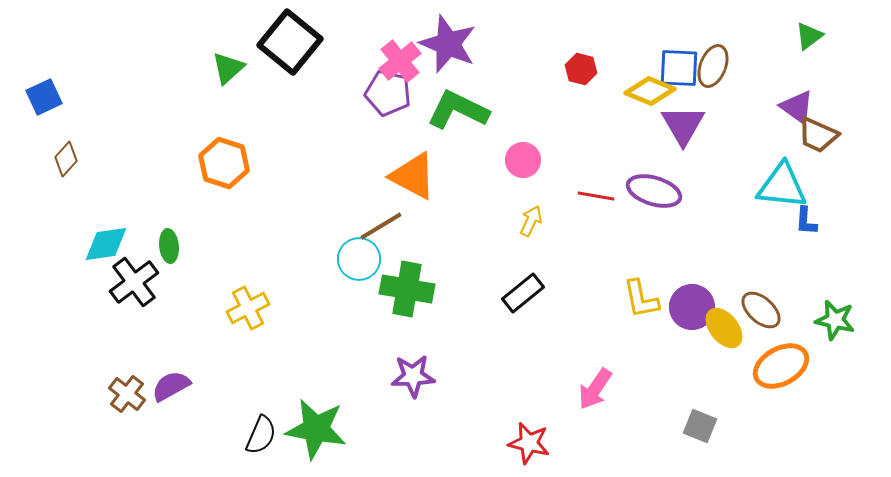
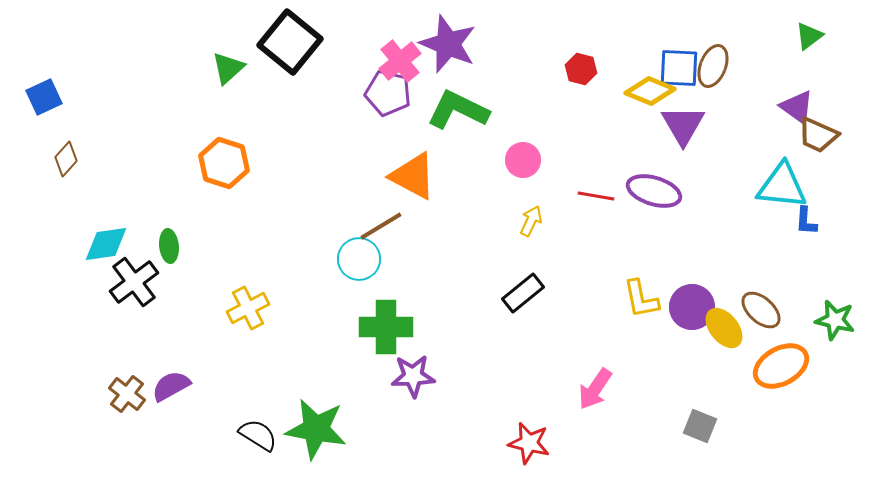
green cross at (407, 289): moved 21 px left, 38 px down; rotated 10 degrees counterclockwise
black semicircle at (261, 435): moved 3 px left; rotated 81 degrees counterclockwise
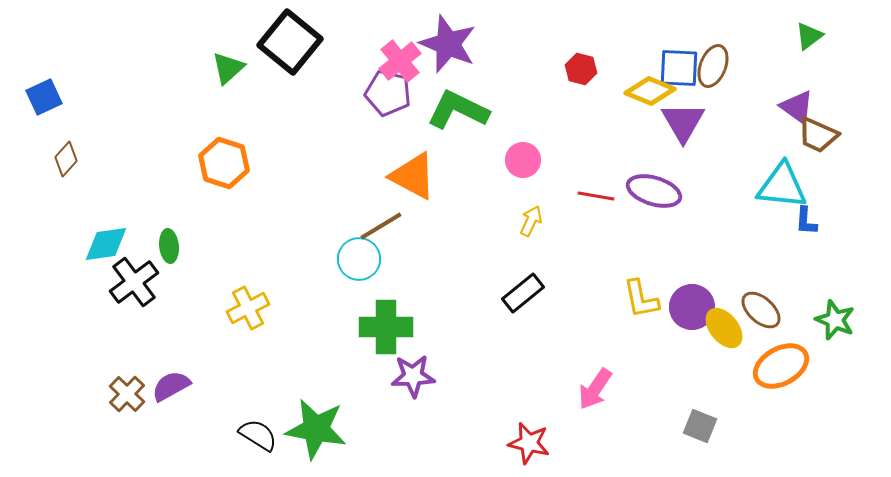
purple triangle at (683, 125): moved 3 px up
green star at (835, 320): rotated 9 degrees clockwise
brown cross at (127, 394): rotated 6 degrees clockwise
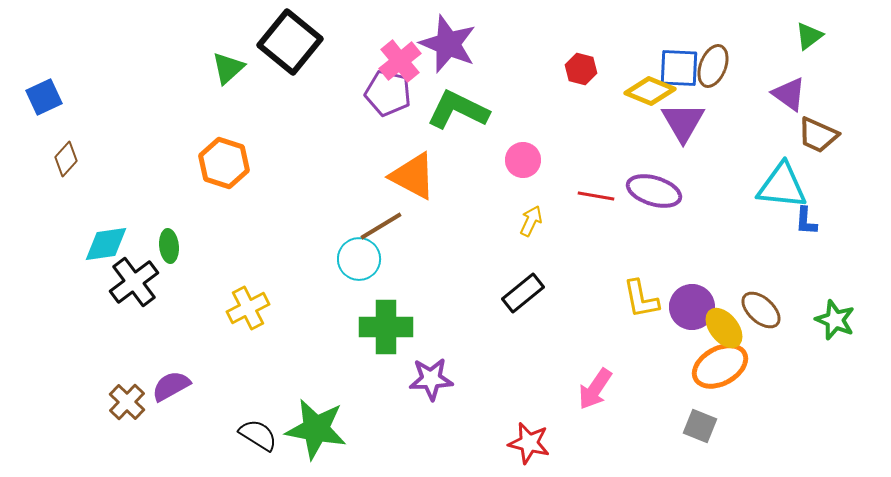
purple triangle at (797, 107): moved 8 px left, 13 px up
orange ellipse at (781, 366): moved 61 px left
purple star at (413, 376): moved 18 px right, 3 px down
brown cross at (127, 394): moved 8 px down
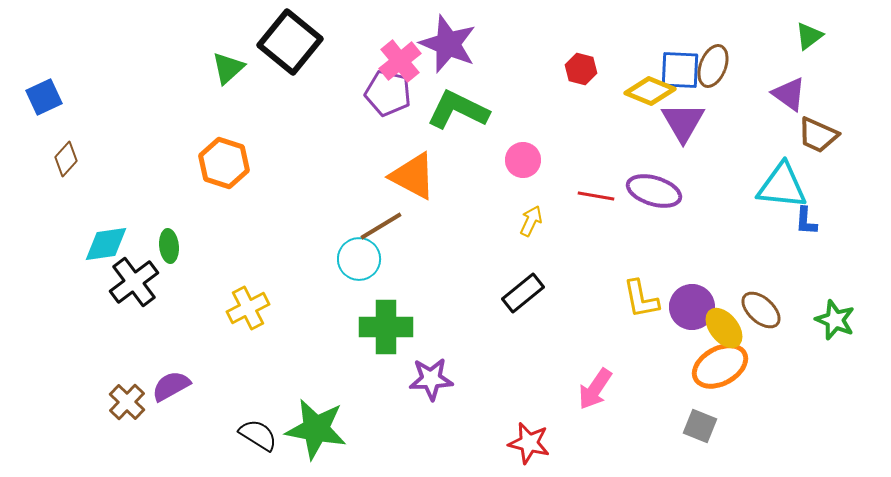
blue square at (679, 68): moved 1 px right, 2 px down
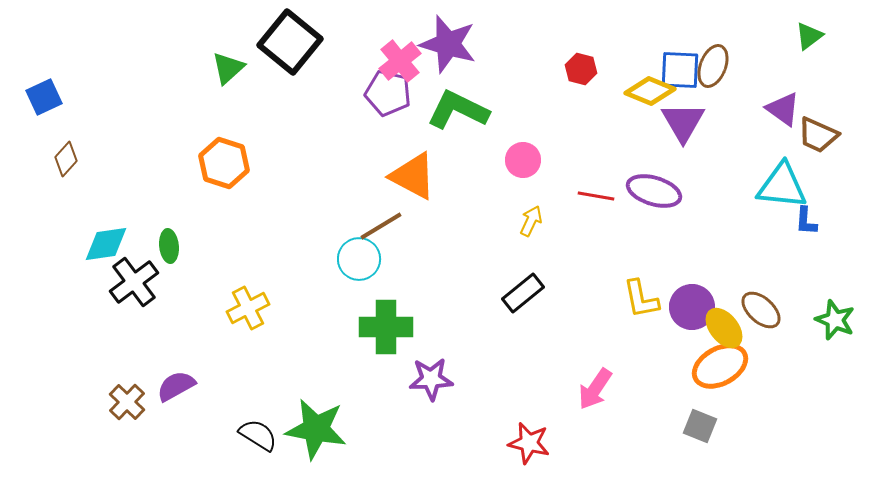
purple star at (448, 44): rotated 6 degrees counterclockwise
purple triangle at (789, 94): moved 6 px left, 15 px down
purple semicircle at (171, 386): moved 5 px right
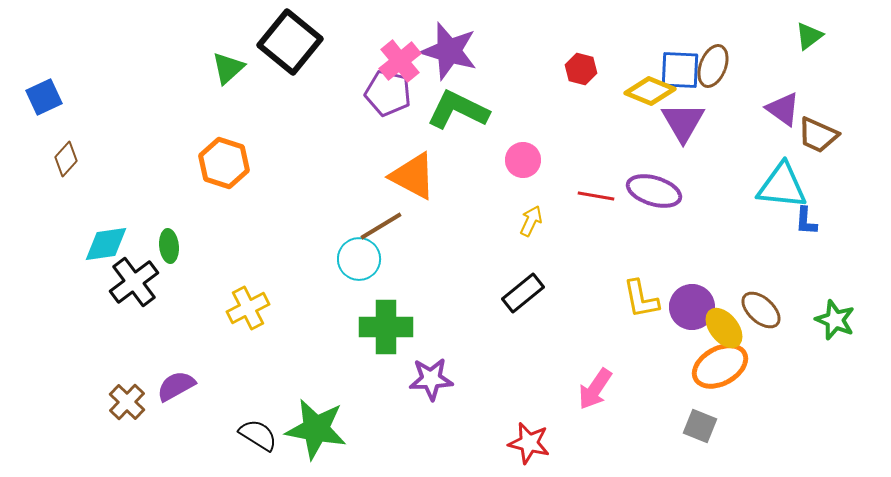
purple star at (448, 44): moved 1 px right, 7 px down
